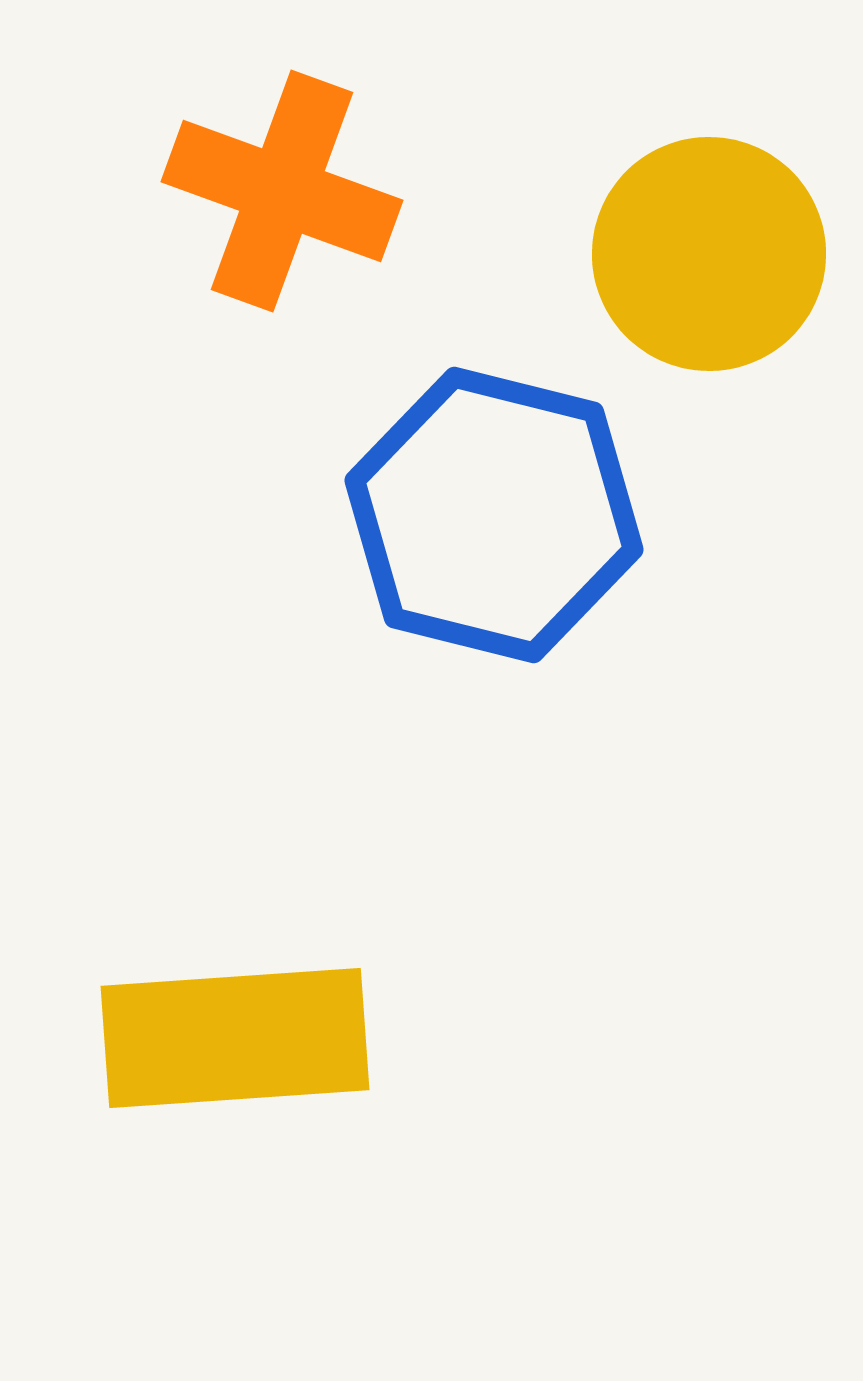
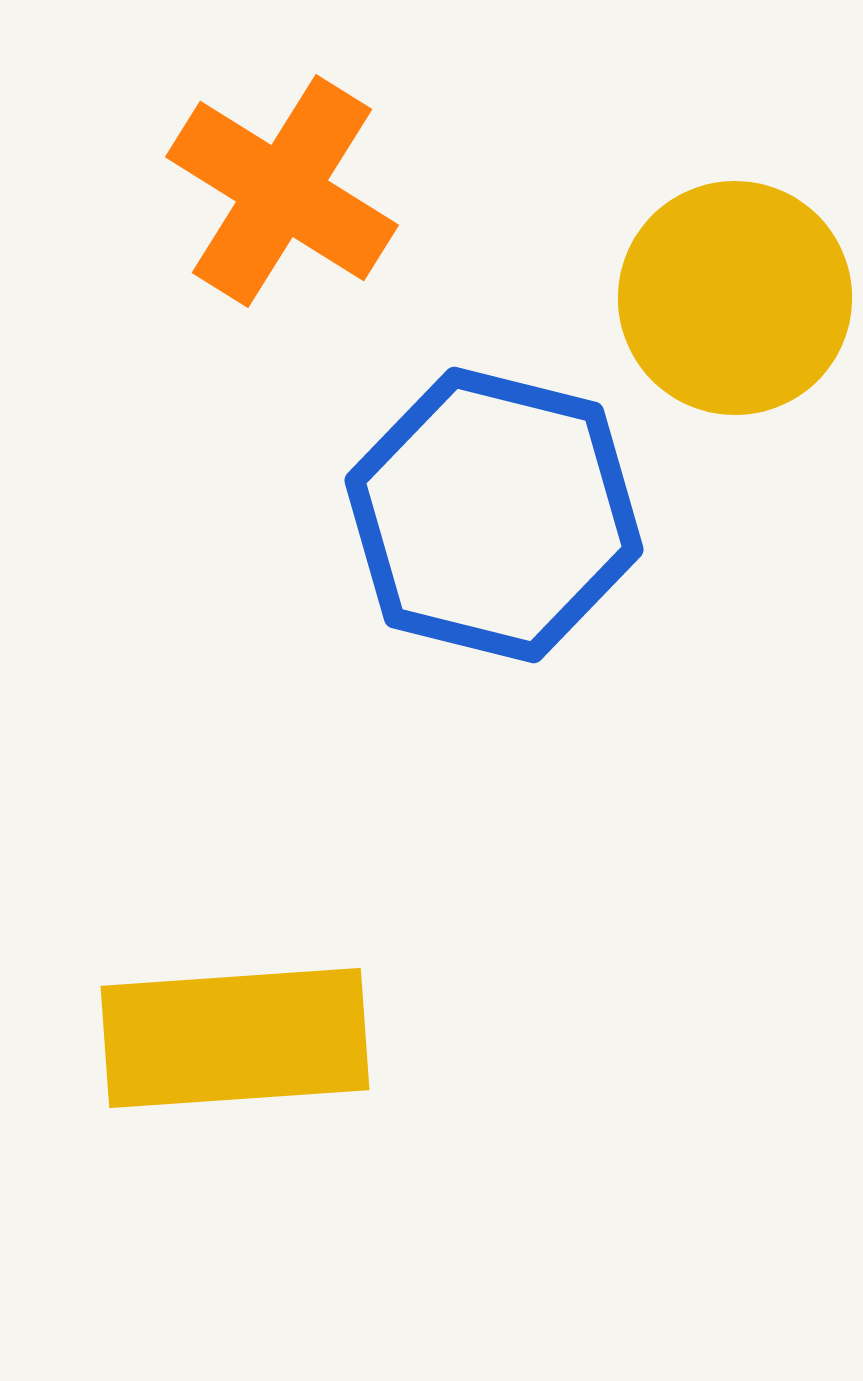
orange cross: rotated 12 degrees clockwise
yellow circle: moved 26 px right, 44 px down
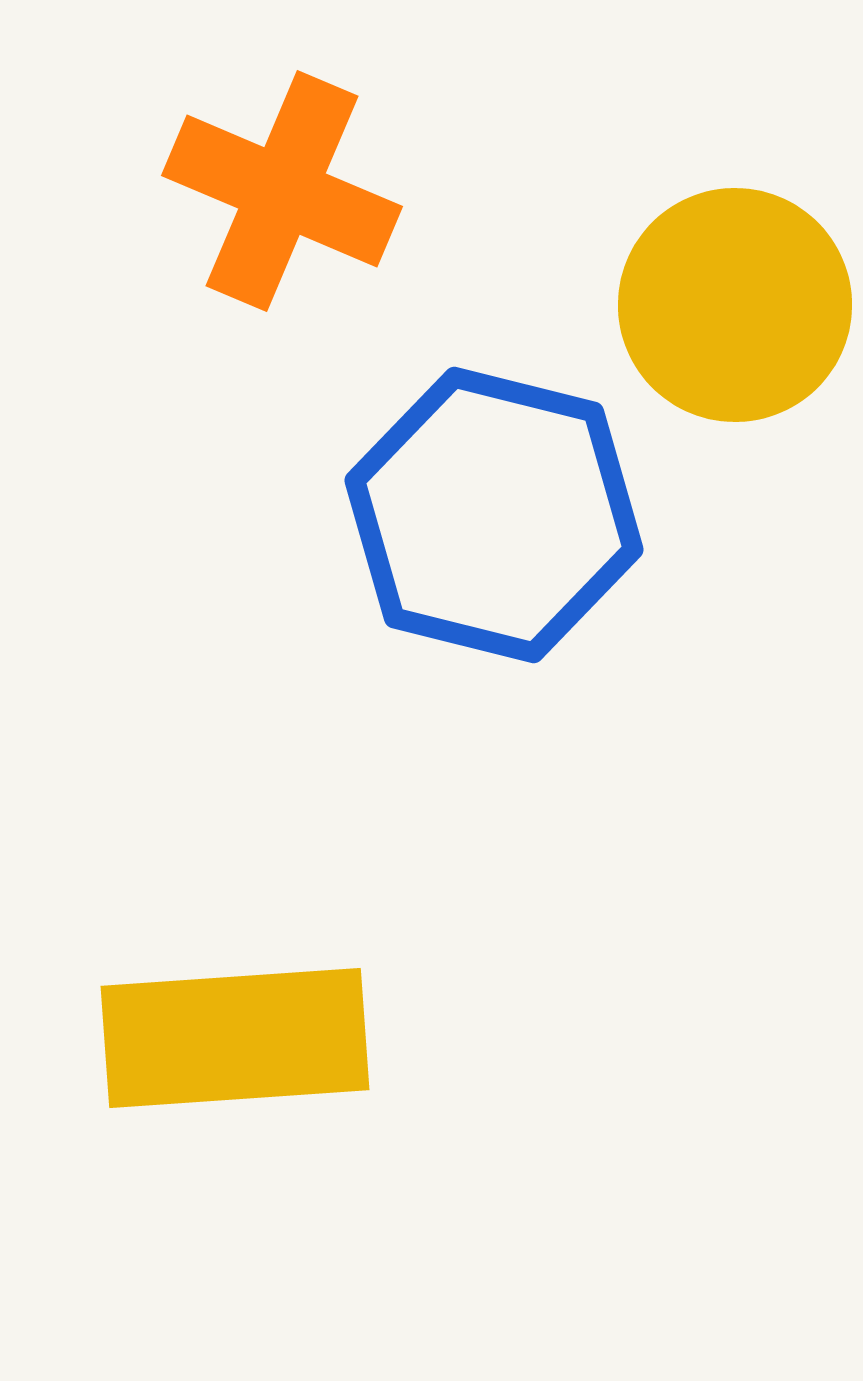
orange cross: rotated 9 degrees counterclockwise
yellow circle: moved 7 px down
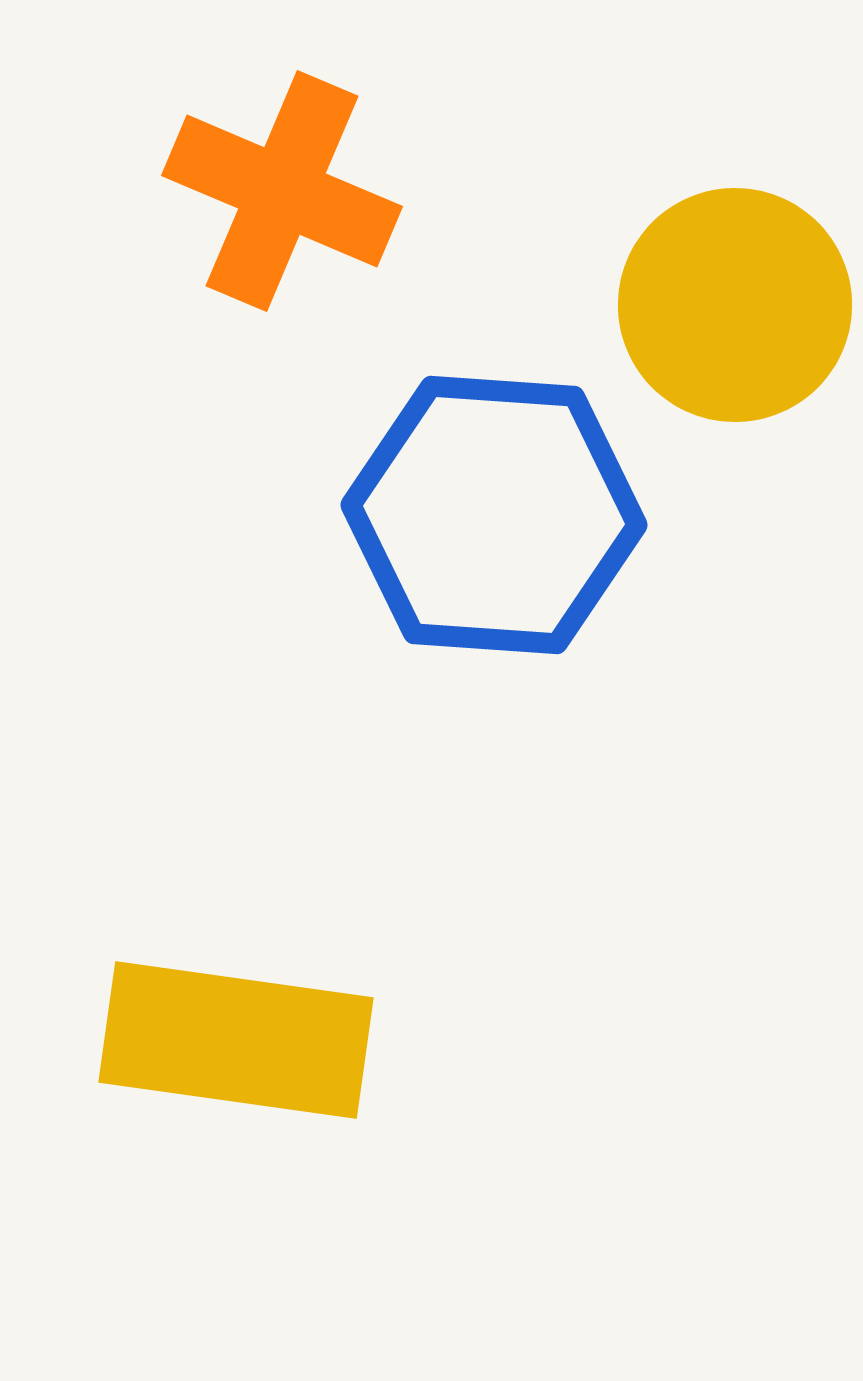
blue hexagon: rotated 10 degrees counterclockwise
yellow rectangle: moved 1 px right, 2 px down; rotated 12 degrees clockwise
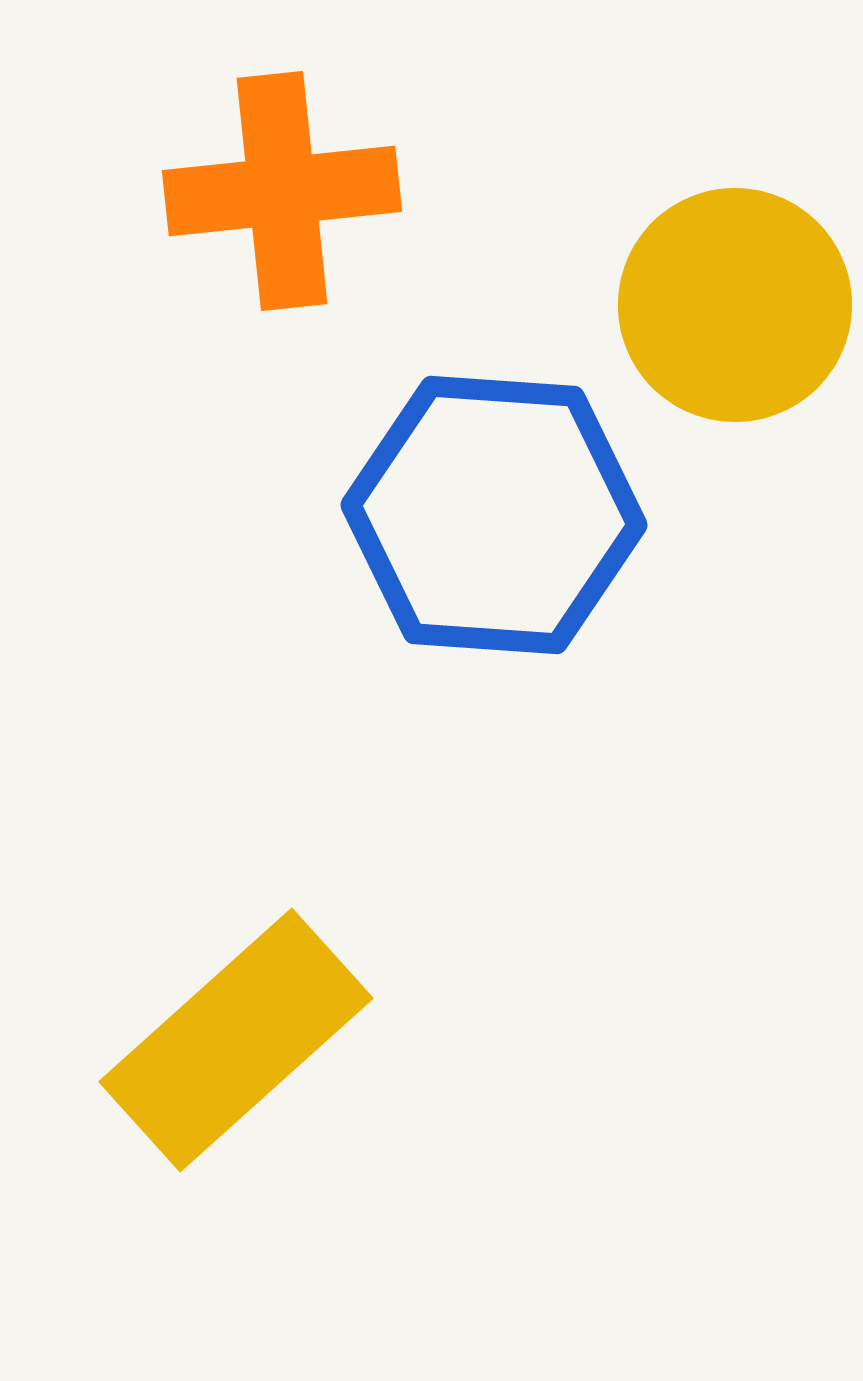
orange cross: rotated 29 degrees counterclockwise
yellow rectangle: rotated 50 degrees counterclockwise
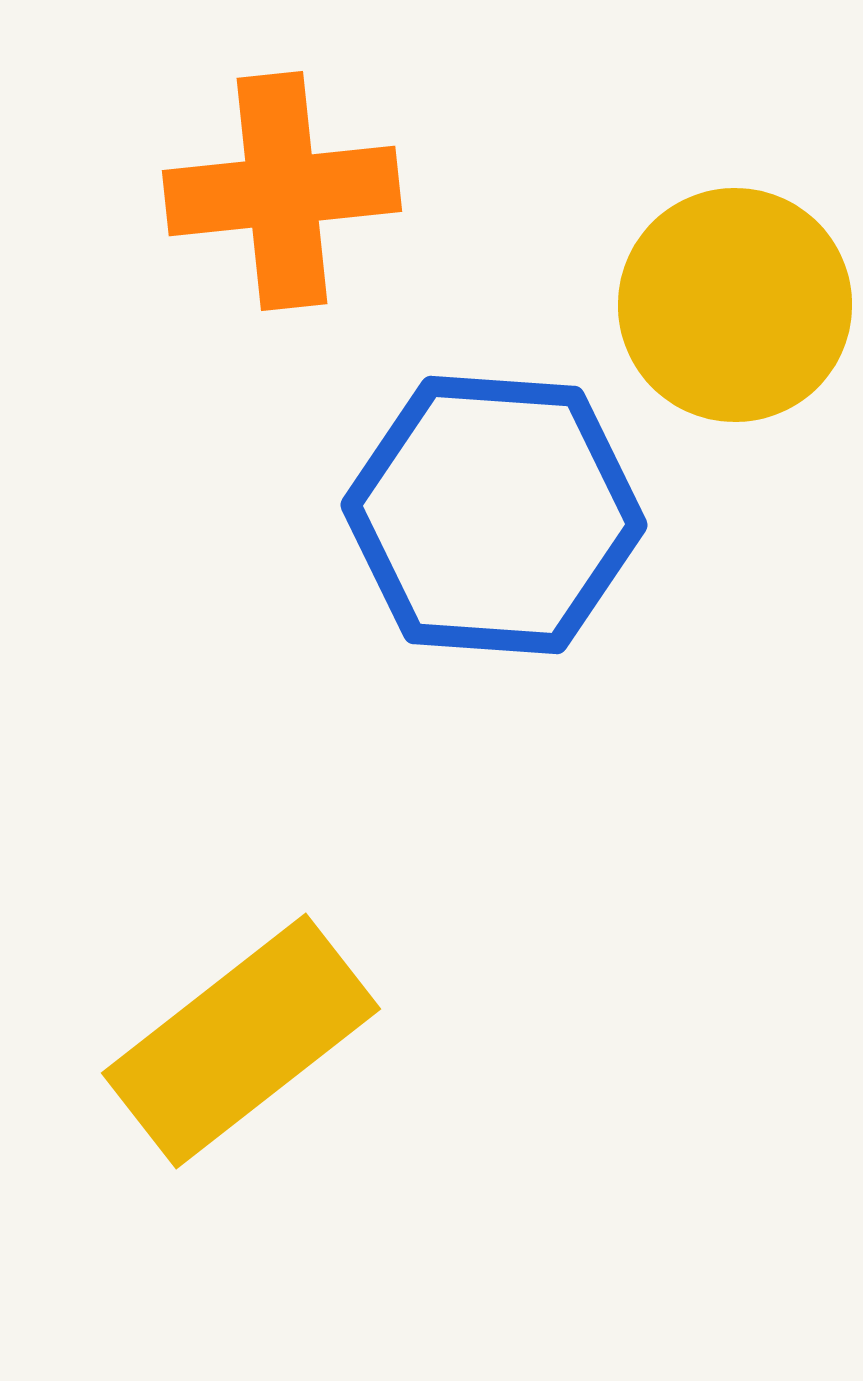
yellow rectangle: moved 5 px right, 1 px down; rotated 4 degrees clockwise
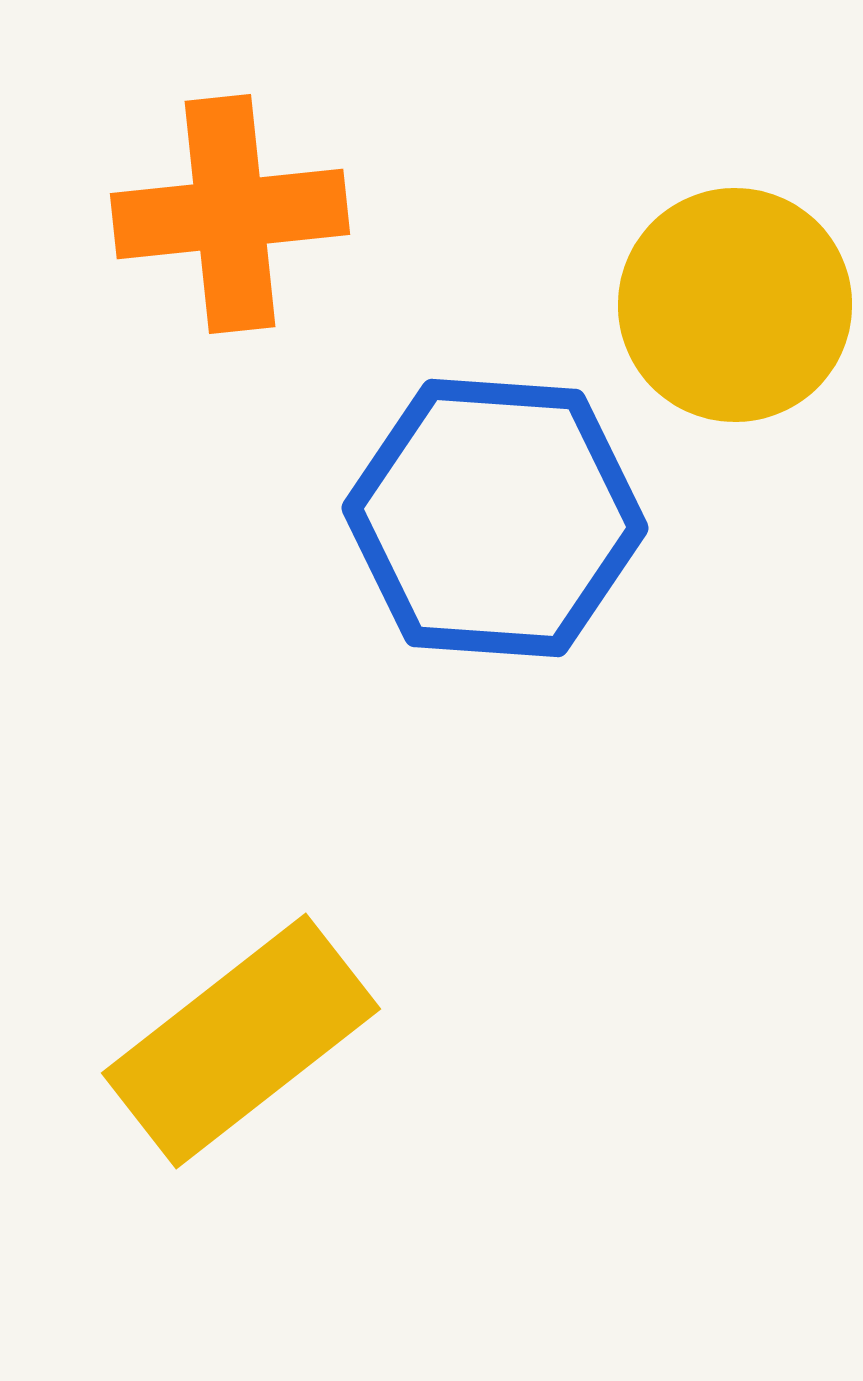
orange cross: moved 52 px left, 23 px down
blue hexagon: moved 1 px right, 3 px down
